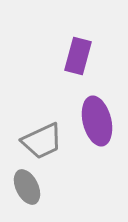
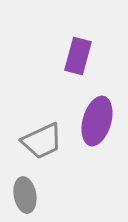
purple ellipse: rotated 30 degrees clockwise
gray ellipse: moved 2 px left, 8 px down; rotated 16 degrees clockwise
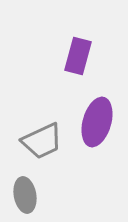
purple ellipse: moved 1 px down
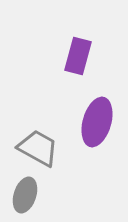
gray trapezoid: moved 4 px left, 7 px down; rotated 126 degrees counterclockwise
gray ellipse: rotated 28 degrees clockwise
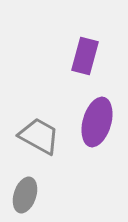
purple rectangle: moved 7 px right
gray trapezoid: moved 1 px right, 12 px up
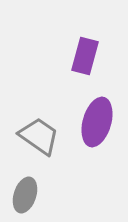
gray trapezoid: rotated 6 degrees clockwise
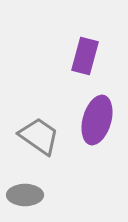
purple ellipse: moved 2 px up
gray ellipse: rotated 72 degrees clockwise
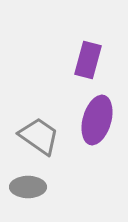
purple rectangle: moved 3 px right, 4 px down
gray ellipse: moved 3 px right, 8 px up
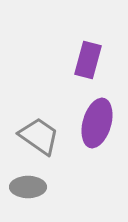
purple ellipse: moved 3 px down
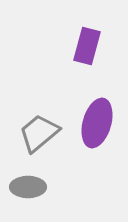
purple rectangle: moved 1 px left, 14 px up
gray trapezoid: moved 3 px up; rotated 75 degrees counterclockwise
